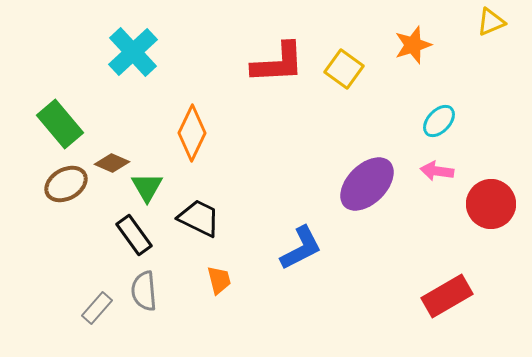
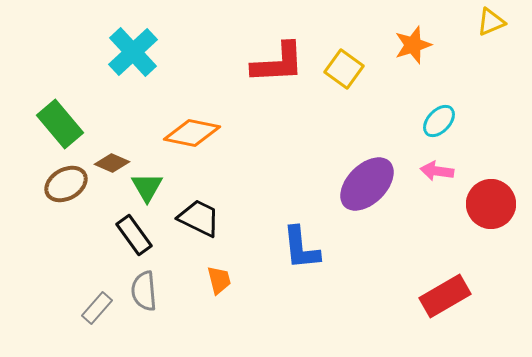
orange diamond: rotated 76 degrees clockwise
blue L-shape: rotated 111 degrees clockwise
red rectangle: moved 2 px left
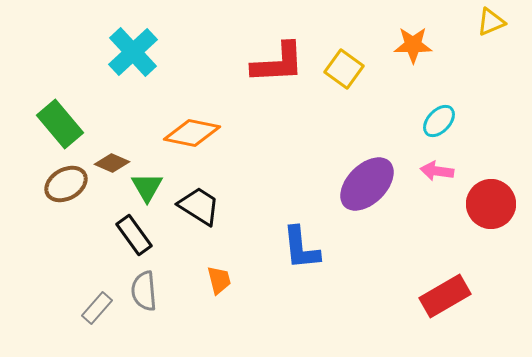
orange star: rotated 18 degrees clockwise
black trapezoid: moved 12 px up; rotated 6 degrees clockwise
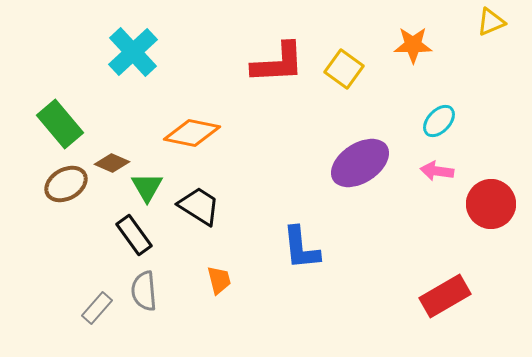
purple ellipse: moved 7 px left, 21 px up; rotated 12 degrees clockwise
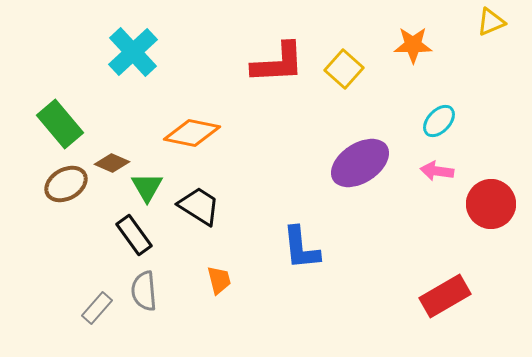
yellow square: rotated 6 degrees clockwise
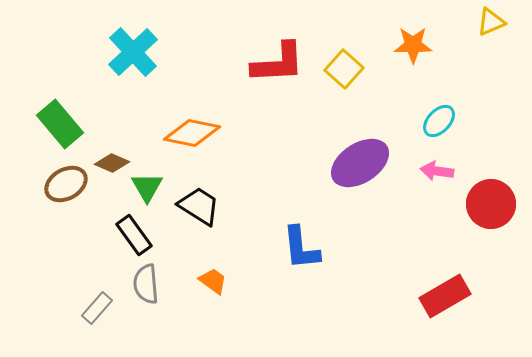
orange trapezoid: moved 6 px left, 1 px down; rotated 40 degrees counterclockwise
gray semicircle: moved 2 px right, 7 px up
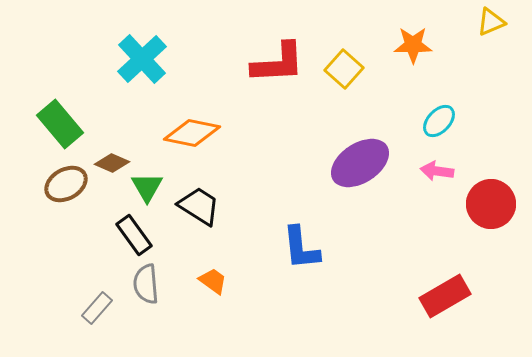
cyan cross: moved 9 px right, 7 px down
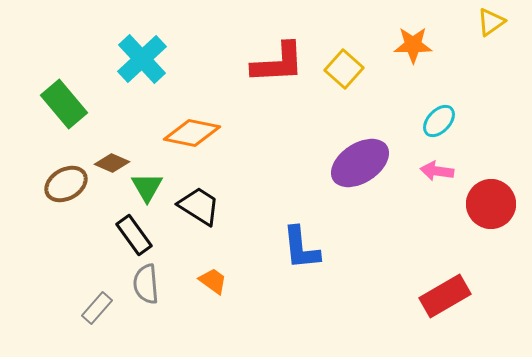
yellow triangle: rotated 12 degrees counterclockwise
green rectangle: moved 4 px right, 20 px up
